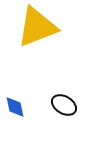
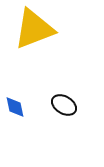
yellow triangle: moved 3 px left, 2 px down
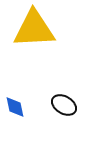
yellow triangle: rotated 18 degrees clockwise
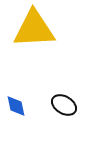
blue diamond: moved 1 px right, 1 px up
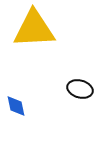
black ellipse: moved 16 px right, 16 px up; rotated 15 degrees counterclockwise
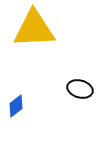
blue diamond: rotated 65 degrees clockwise
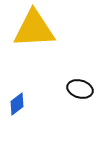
blue diamond: moved 1 px right, 2 px up
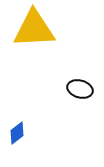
blue diamond: moved 29 px down
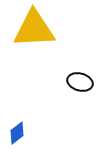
black ellipse: moved 7 px up
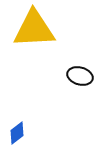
black ellipse: moved 6 px up
